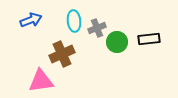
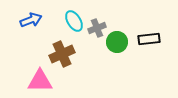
cyan ellipse: rotated 25 degrees counterclockwise
pink triangle: moved 1 px left; rotated 8 degrees clockwise
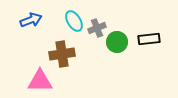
brown cross: rotated 15 degrees clockwise
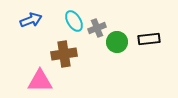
brown cross: moved 2 px right
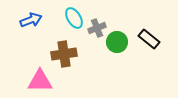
cyan ellipse: moved 3 px up
black rectangle: rotated 45 degrees clockwise
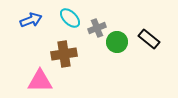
cyan ellipse: moved 4 px left; rotated 15 degrees counterclockwise
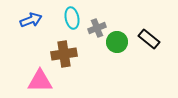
cyan ellipse: moved 2 px right; rotated 35 degrees clockwise
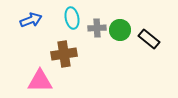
gray cross: rotated 18 degrees clockwise
green circle: moved 3 px right, 12 px up
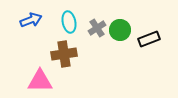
cyan ellipse: moved 3 px left, 4 px down
gray cross: rotated 30 degrees counterclockwise
black rectangle: rotated 60 degrees counterclockwise
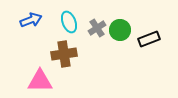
cyan ellipse: rotated 10 degrees counterclockwise
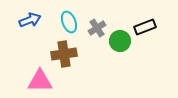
blue arrow: moved 1 px left
green circle: moved 11 px down
black rectangle: moved 4 px left, 12 px up
